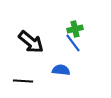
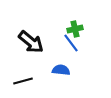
blue line: moved 2 px left
black line: rotated 18 degrees counterclockwise
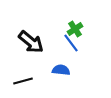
green cross: rotated 21 degrees counterclockwise
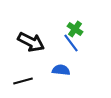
green cross: rotated 21 degrees counterclockwise
black arrow: rotated 12 degrees counterclockwise
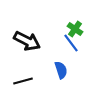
black arrow: moved 4 px left, 1 px up
blue semicircle: rotated 66 degrees clockwise
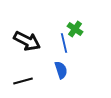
blue line: moved 7 px left; rotated 24 degrees clockwise
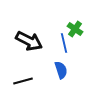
black arrow: moved 2 px right
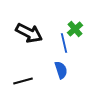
green cross: rotated 14 degrees clockwise
black arrow: moved 8 px up
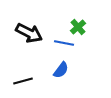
green cross: moved 3 px right, 2 px up
blue line: rotated 66 degrees counterclockwise
blue semicircle: rotated 54 degrees clockwise
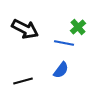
black arrow: moved 4 px left, 4 px up
